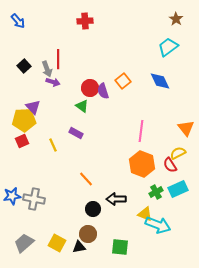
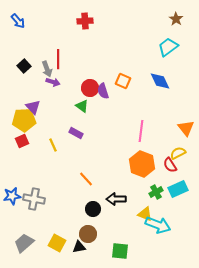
orange square: rotated 28 degrees counterclockwise
green square: moved 4 px down
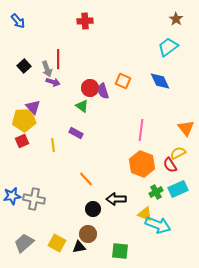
pink line: moved 1 px up
yellow line: rotated 16 degrees clockwise
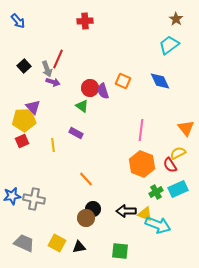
cyan trapezoid: moved 1 px right, 2 px up
red line: rotated 24 degrees clockwise
black arrow: moved 10 px right, 12 px down
brown circle: moved 2 px left, 16 px up
gray trapezoid: rotated 65 degrees clockwise
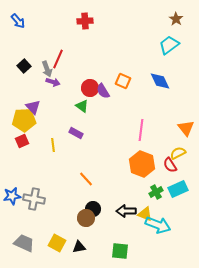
purple semicircle: rotated 14 degrees counterclockwise
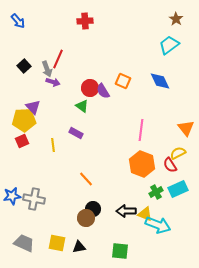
yellow square: rotated 18 degrees counterclockwise
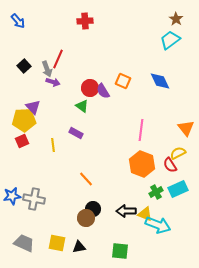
cyan trapezoid: moved 1 px right, 5 px up
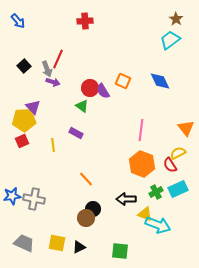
black arrow: moved 12 px up
black triangle: rotated 16 degrees counterclockwise
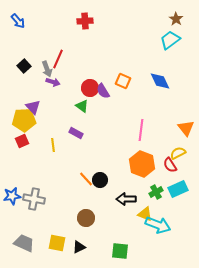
black circle: moved 7 px right, 29 px up
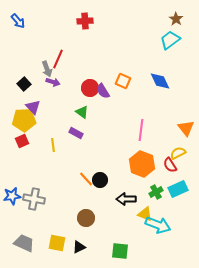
black square: moved 18 px down
green triangle: moved 6 px down
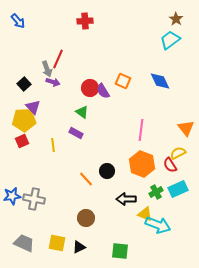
black circle: moved 7 px right, 9 px up
